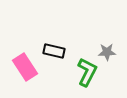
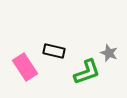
gray star: moved 2 px right, 1 px down; rotated 24 degrees clockwise
green L-shape: rotated 44 degrees clockwise
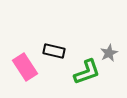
gray star: rotated 24 degrees clockwise
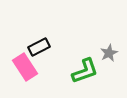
black rectangle: moved 15 px left, 4 px up; rotated 40 degrees counterclockwise
green L-shape: moved 2 px left, 1 px up
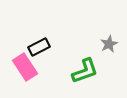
gray star: moved 9 px up
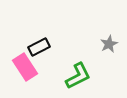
green L-shape: moved 7 px left, 5 px down; rotated 8 degrees counterclockwise
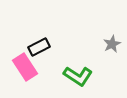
gray star: moved 3 px right
green L-shape: rotated 60 degrees clockwise
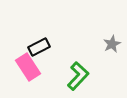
pink rectangle: moved 3 px right
green L-shape: rotated 80 degrees counterclockwise
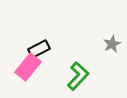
black rectangle: moved 2 px down
pink rectangle: rotated 72 degrees clockwise
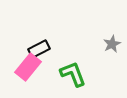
green L-shape: moved 5 px left, 2 px up; rotated 64 degrees counterclockwise
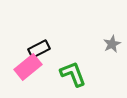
pink rectangle: rotated 12 degrees clockwise
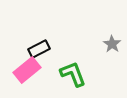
gray star: rotated 12 degrees counterclockwise
pink rectangle: moved 1 px left, 3 px down
